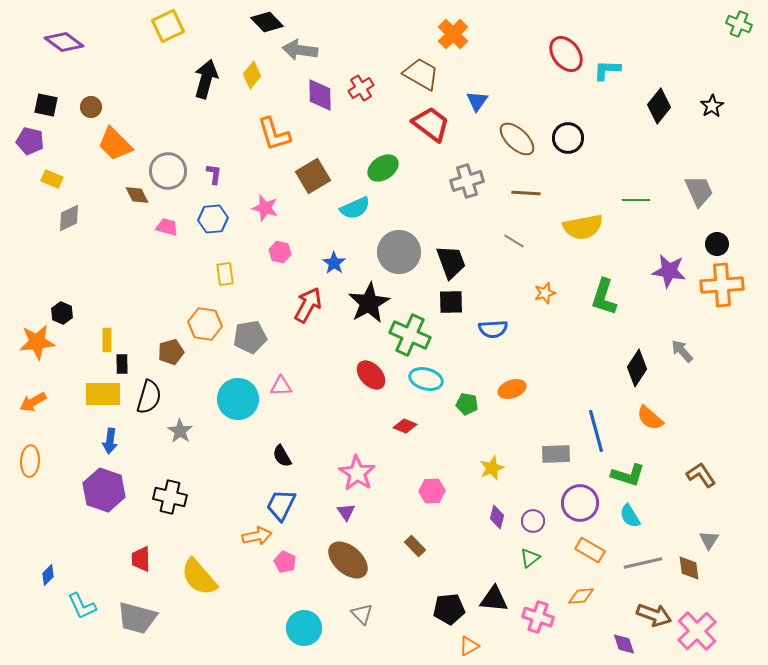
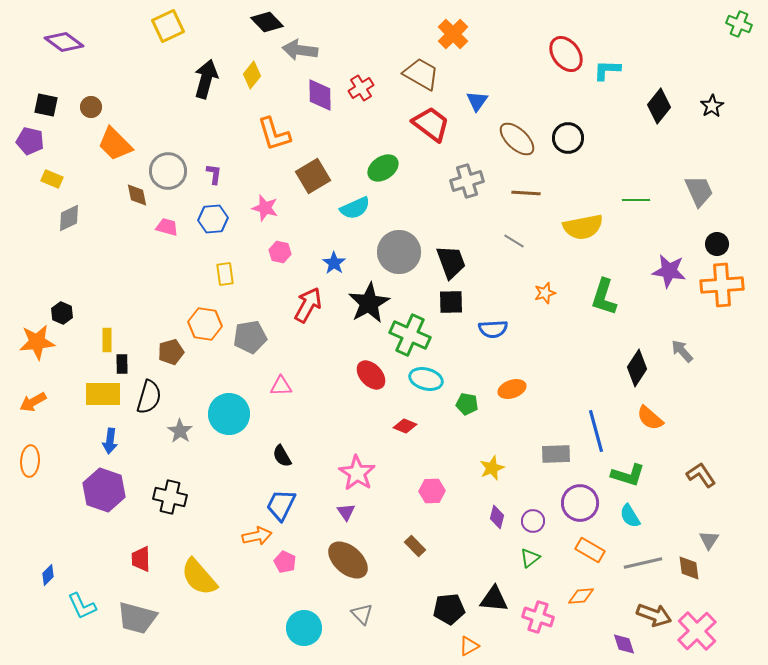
brown diamond at (137, 195): rotated 15 degrees clockwise
cyan circle at (238, 399): moved 9 px left, 15 px down
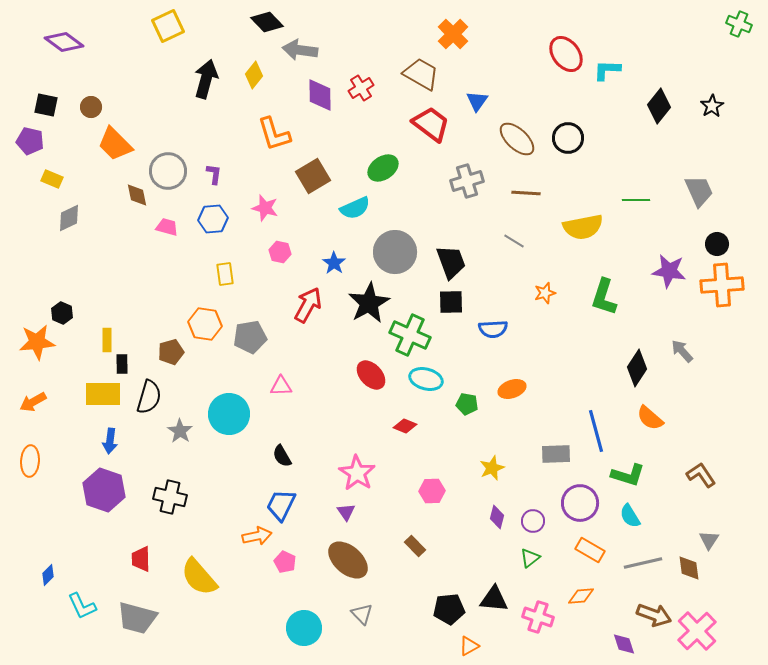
yellow diamond at (252, 75): moved 2 px right
gray circle at (399, 252): moved 4 px left
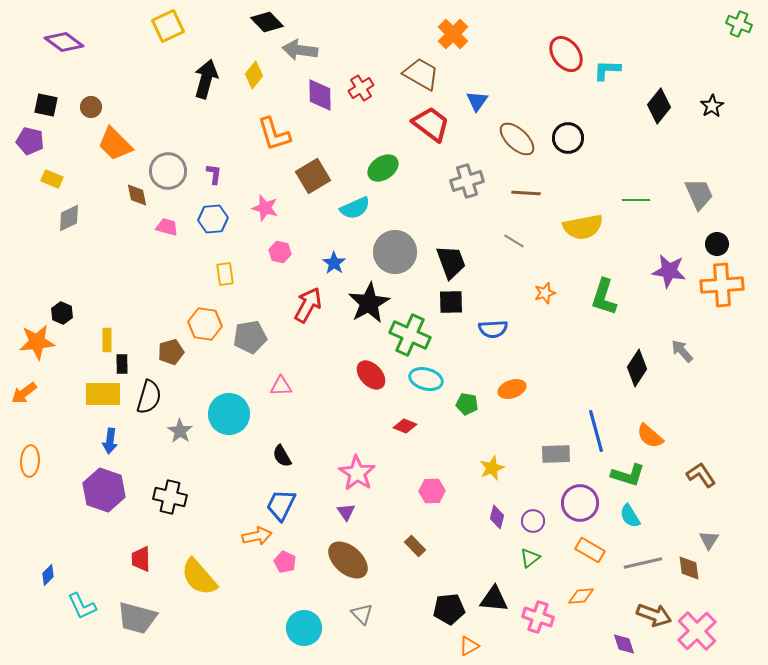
gray trapezoid at (699, 191): moved 3 px down
orange arrow at (33, 402): moved 9 px left, 9 px up; rotated 8 degrees counterclockwise
orange semicircle at (650, 418): moved 18 px down
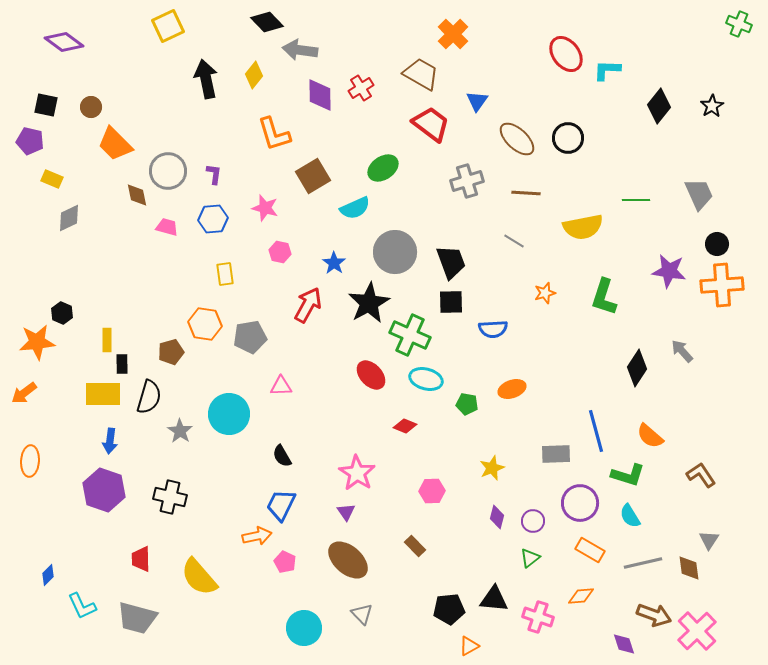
black arrow at (206, 79): rotated 27 degrees counterclockwise
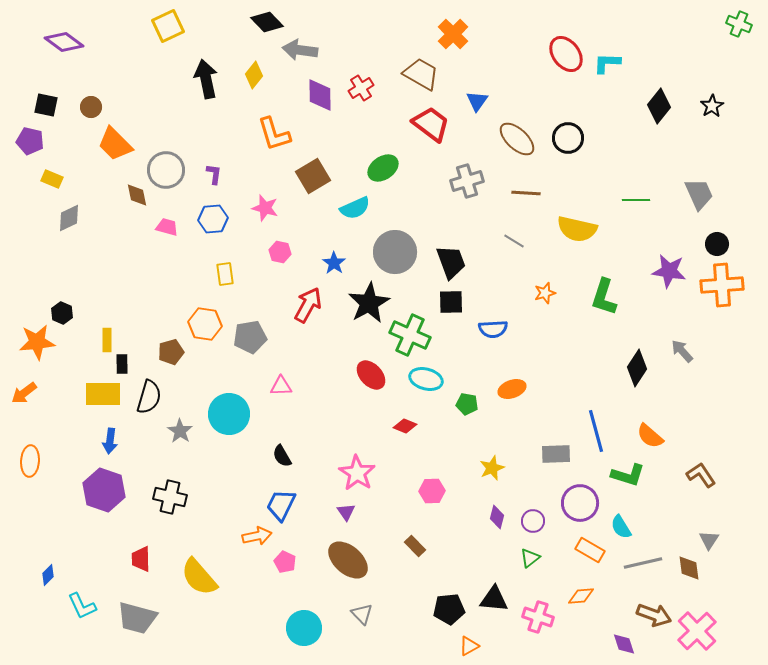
cyan L-shape at (607, 70): moved 7 px up
gray circle at (168, 171): moved 2 px left, 1 px up
yellow semicircle at (583, 227): moved 6 px left, 2 px down; rotated 24 degrees clockwise
cyan semicircle at (630, 516): moved 9 px left, 11 px down
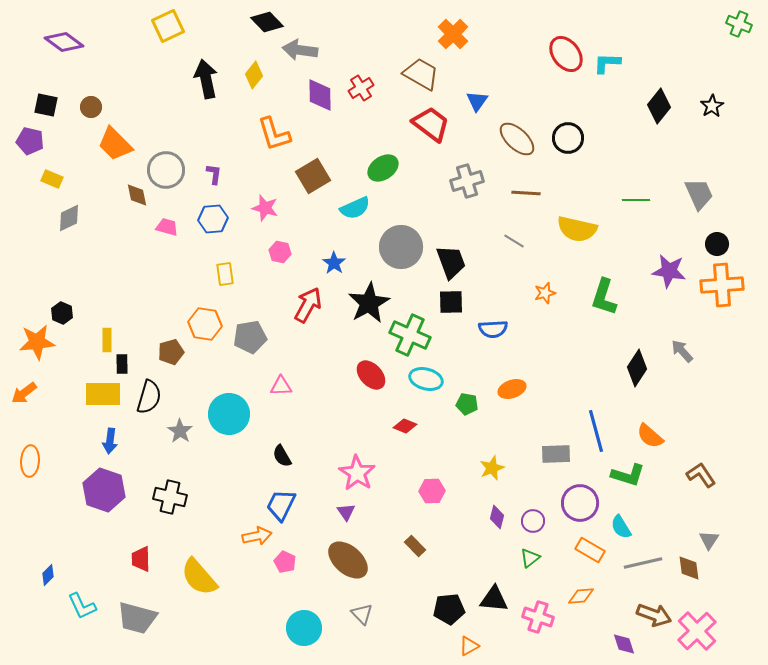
gray circle at (395, 252): moved 6 px right, 5 px up
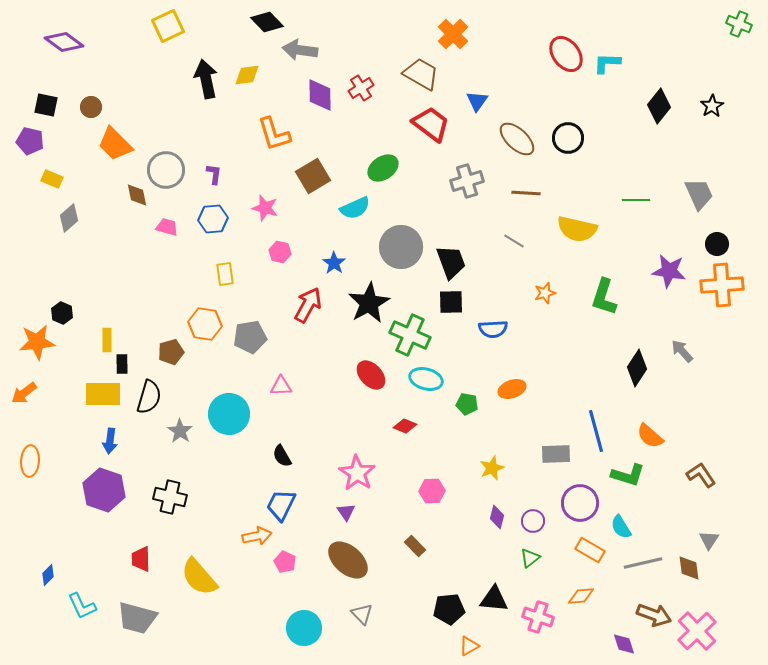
yellow diamond at (254, 75): moved 7 px left; rotated 44 degrees clockwise
gray diamond at (69, 218): rotated 16 degrees counterclockwise
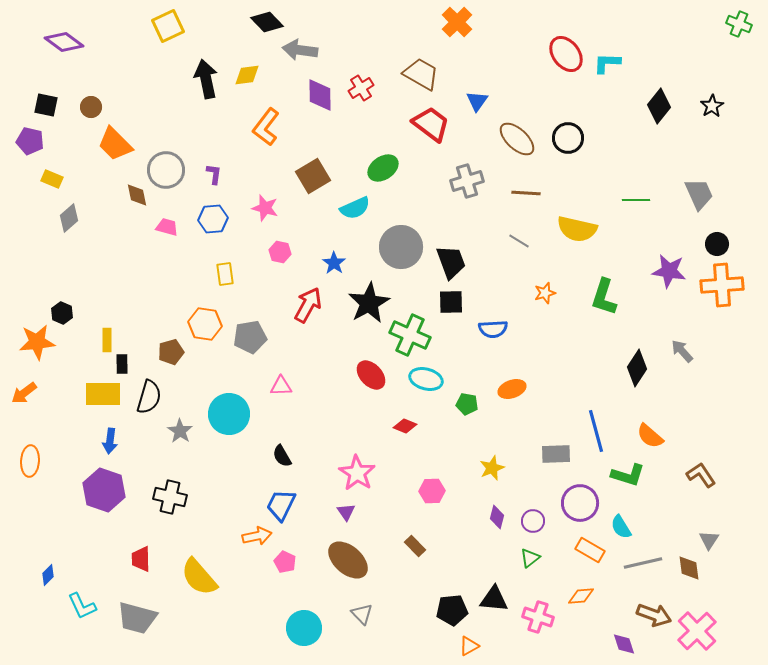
orange cross at (453, 34): moved 4 px right, 12 px up
orange L-shape at (274, 134): moved 8 px left, 7 px up; rotated 54 degrees clockwise
gray line at (514, 241): moved 5 px right
black pentagon at (449, 609): moved 3 px right, 1 px down
